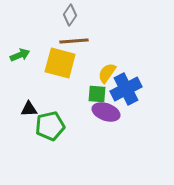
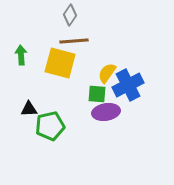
green arrow: moved 1 px right; rotated 72 degrees counterclockwise
blue cross: moved 2 px right, 4 px up
purple ellipse: rotated 28 degrees counterclockwise
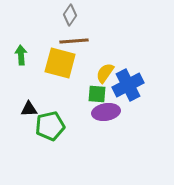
yellow semicircle: moved 2 px left
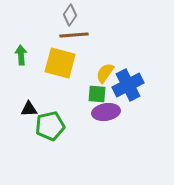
brown line: moved 6 px up
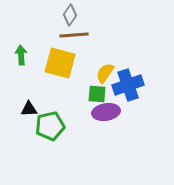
blue cross: rotated 8 degrees clockwise
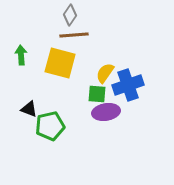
black triangle: rotated 24 degrees clockwise
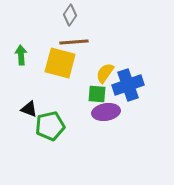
brown line: moved 7 px down
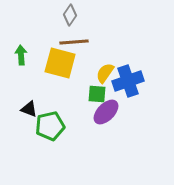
blue cross: moved 4 px up
purple ellipse: rotated 36 degrees counterclockwise
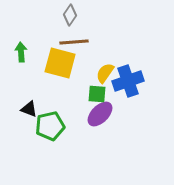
green arrow: moved 3 px up
purple ellipse: moved 6 px left, 2 px down
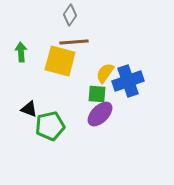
yellow square: moved 2 px up
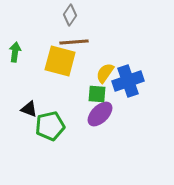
green arrow: moved 6 px left; rotated 12 degrees clockwise
